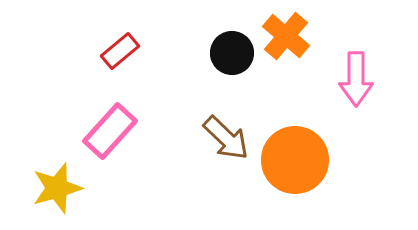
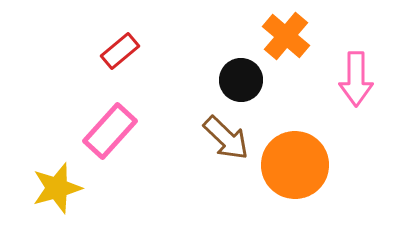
black circle: moved 9 px right, 27 px down
orange circle: moved 5 px down
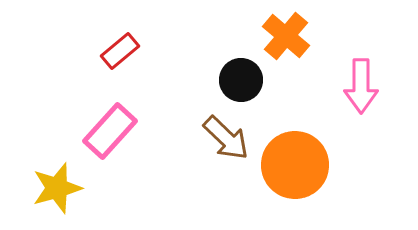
pink arrow: moved 5 px right, 7 px down
